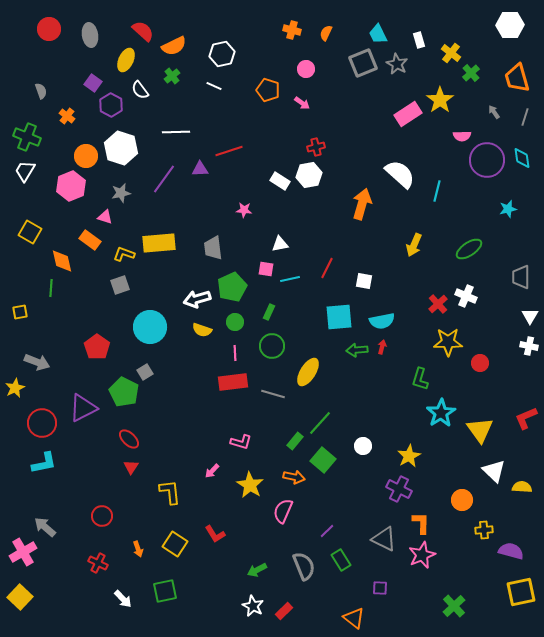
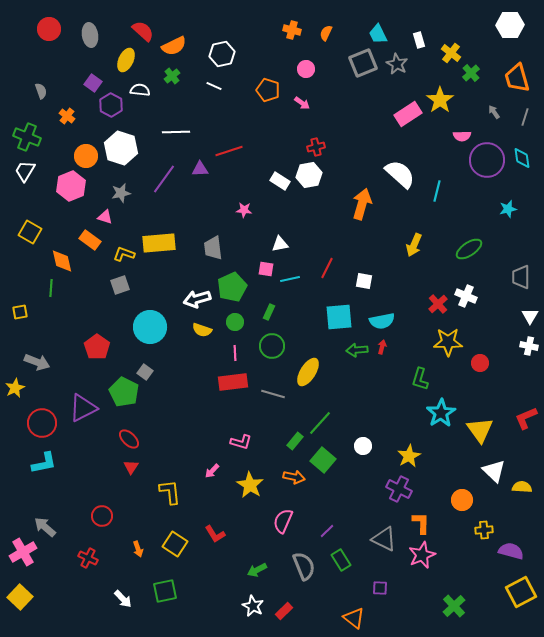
white semicircle at (140, 90): rotated 132 degrees clockwise
gray square at (145, 372): rotated 21 degrees counterclockwise
pink semicircle at (283, 511): moved 10 px down
red cross at (98, 563): moved 10 px left, 5 px up
yellow square at (521, 592): rotated 16 degrees counterclockwise
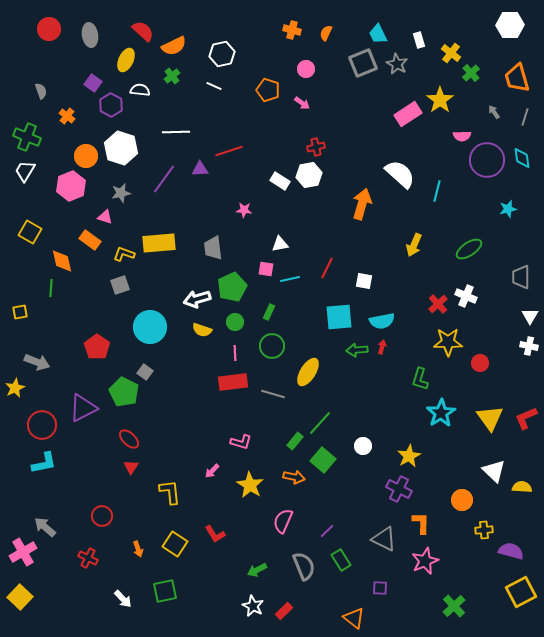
red circle at (42, 423): moved 2 px down
yellow triangle at (480, 430): moved 10 px right, 12 px up
pink star at (422, 555): moved 3 px right, 6 px down
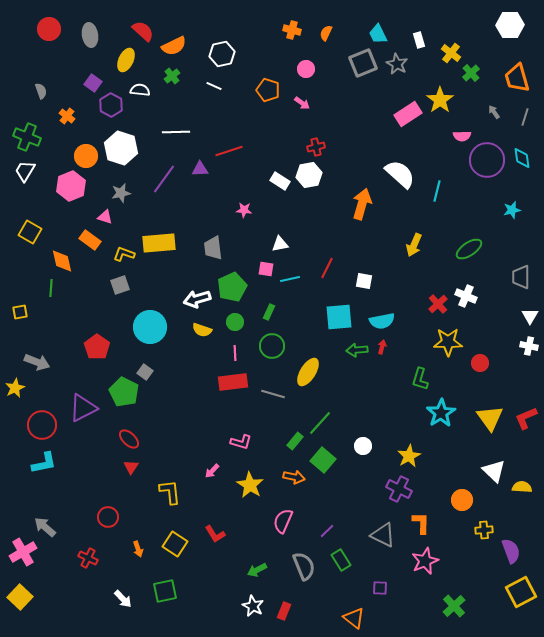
cyan star at (508, 209): moved 4 px right, 1 px down
red circle at (102, 516): moved 6 px right, 1 px down
gray triangle at (384, 539): moved 1 px left, 4 px up
purple semicircle at (511, 551): rotated 55 degrees clockwise
red rectangle at (284, 611): rotated 24 degrees counterclockwise
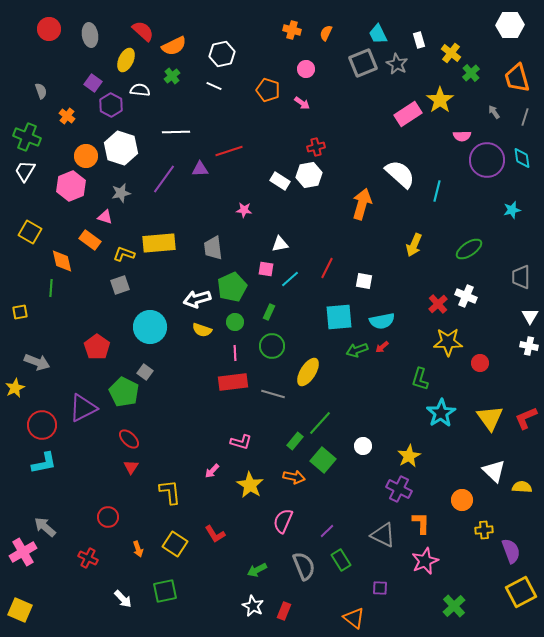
cyan line at (290, 279): rotated 30 degrees counterclockwise
red arrow at (382, 347): rotated 144 degrees counterclockwise
green arrow at (357, 350): rotated 15 degrees counterclockwise
yellow square at (20, 597): moved 13 px down; rotated 20 degrees counterclockwise
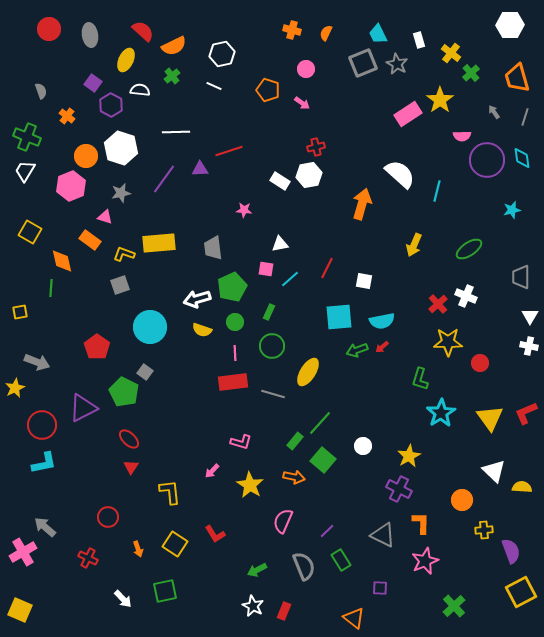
red L-shape at (526, 418): moved 5 px up
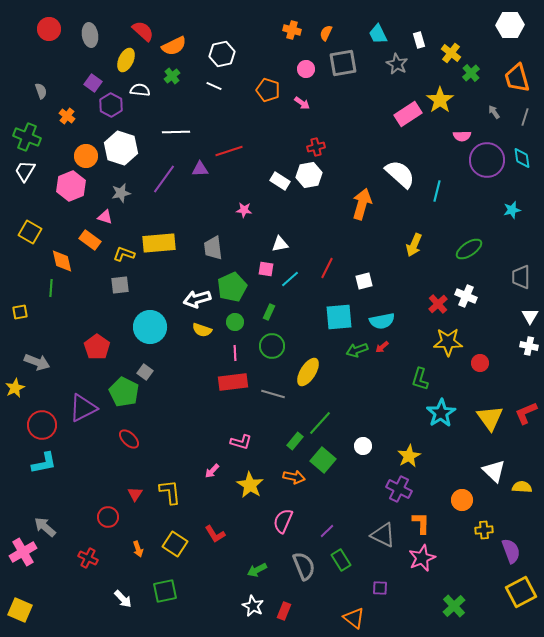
gray square at (363, 63): moved 20 px left; rotated 12 degrees clockwise
white square at (364, 281): rotated 24 degrees counterclockwise
gray square at (120, 285): rotated 12 degrees clockwise
red triangle at (131, 467): moved 4 px right, 27 px down
pink star at (425, 561): moved 3 px left, 3 px up
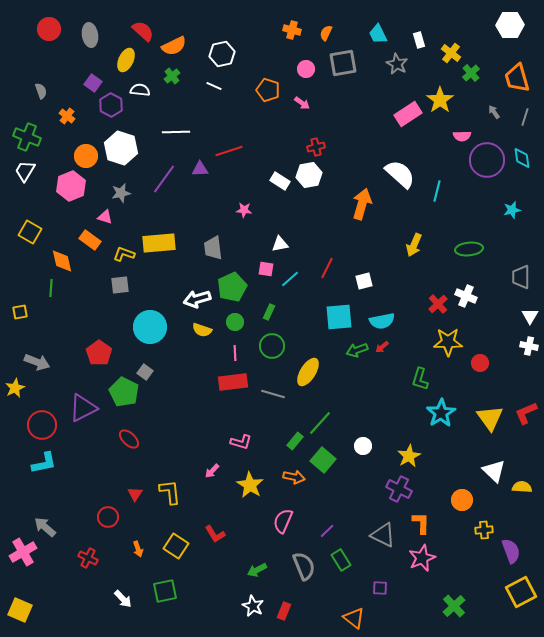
green ellipse at (469, 249): rotated 28 degrees clockwise
red pentagon at (97, 347): moved 2 px right, 6 px down
yellow square at (175, 544): moved 1 px right, 2 px down
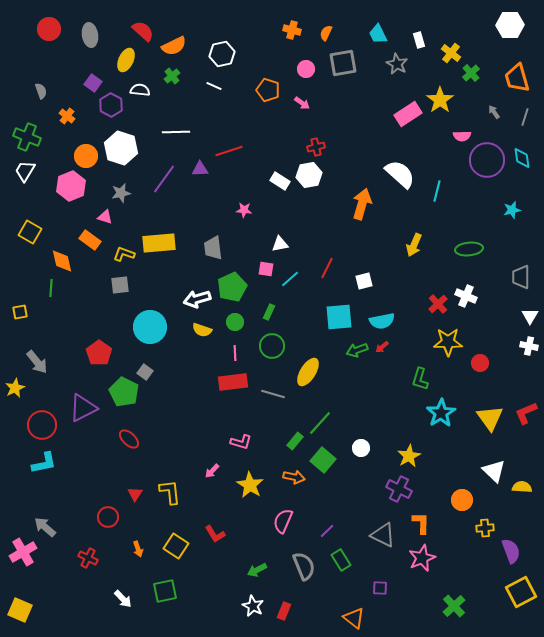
gray arrow at (37, 362): rotated 30 degrees clockwise
white circle at (363, 446): moved 2 px left, 2 px down
yellow cross at (484, 530): moved 1 px right, 2 px up
